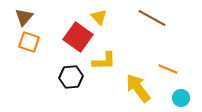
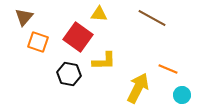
yellow triangle: moved 3 px up; rotated 42 degrees counterclockwise
orange square: moved 9 px right
black hexagon: moved 2 px left, 3 px up; rotated 15 degrees clockwise
yellow arrow: rotated 64 degrees clockwise
cyan circle: moved 1 px right, 3 px up
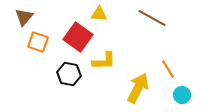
orange line: rotated 36 degrees clockwise
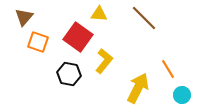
brown line: moved 8 px left; rotated 16 degrees clockwise
yellow L-shape: rotated 50 degrees counterclockwise
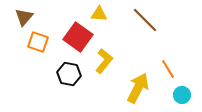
brown line: moved 1 px right, 2 px down
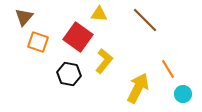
cyan circle: moved 1 px right, 1 px up
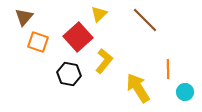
yellow triangle: rotated 48 degrees counterclockwise
red square: rotated 12 degrees clockwise
orange line: rotated 30 degrees clockwise
yellow arrow: rotated 60 degrees counterclockwise
cyan circle: moved 2 px right, 2 px up
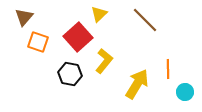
black hexagon: moved 1 px right
yellow arrow: moved 1 px left, 4 px up; rotated 64 degrees clockwise
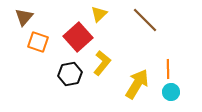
yellow L-shape: moved 2 px left, 2 px down
black hexagon: rotated 20 degrees counterclockwise
cyan circle: moved 14 px left
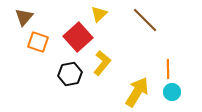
yellow arrow: moved 8 px down
cyan circle: moved 1 px right
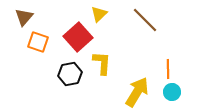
yellow L-shape: rotated 35 degrees counterclockwise
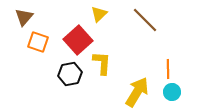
red square: moved 3 px down
